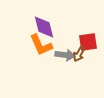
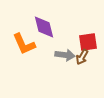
orange L-shape: moved 17 px left, 1 px up
brown arrow: moved 3 px right, 3 px down
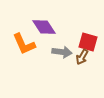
purple diamond: rotated 20 degrees counterclockwise
red square: rotated 24 degrees clockwise
gray arrow: moved 3 px left, 3 px up
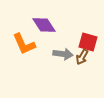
purple diamond: moved 2 px up
gray arrow: moved 1 px right, 2 px down
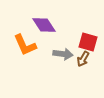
orange L-shape: moved 1 px right, 1 px down
brown arrow: moved 1 px right, 2 px down
